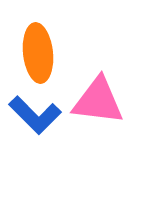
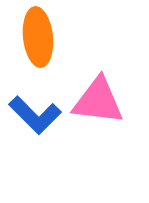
orange ellipse: moved 16 px up
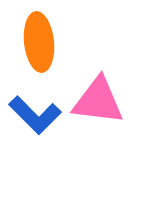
orange ellipse: moved 1 px right, 5 px down
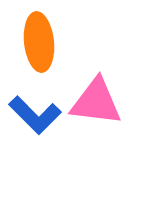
pink triangle: moved 2 px left, 1 px down
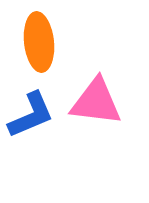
blue L-shape: moved 4 px left; rotated 68 degrees counterclockwise
